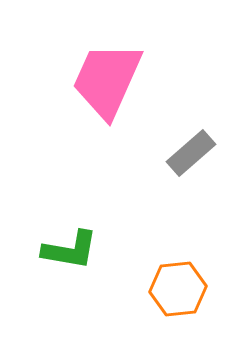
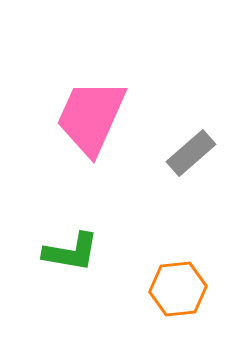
pink trapezoid: moved 16 px left, 37 px down
green L-shape: moved 1 px right, 2 px down
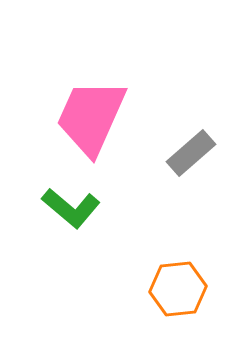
green L-shape: moved 44 px up; rotated 30 degrees clockwise
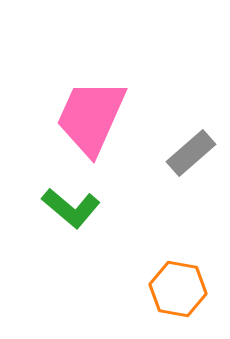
orange hexagon: rotated 16 degrees clockwise
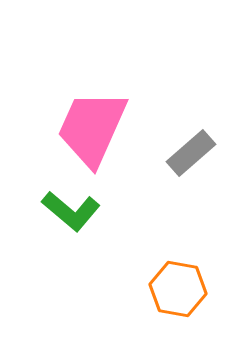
pink trapezoid: moved 1 px right, 11 px down
green L-shape: moved 3 px down
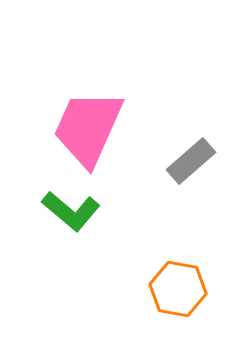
pink trapezoid: moved 4 px left
gray rectangle: moved 8 px down
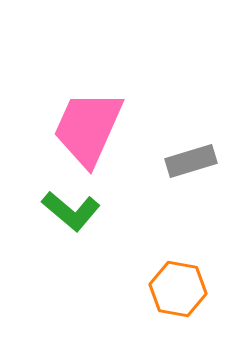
gray rectangle: rotated 24 degrees clockwise
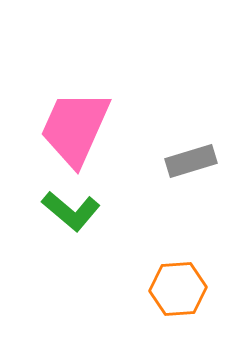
pink trapezoid: moved 13 px left
orange hexagon: rotated 14 degrees counterclockwise
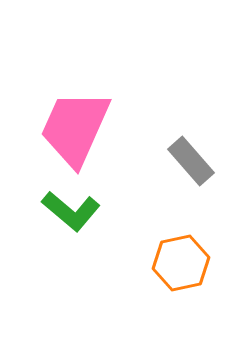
gray rectangle: rotated 66 degrees clockwise
orange hexagon: moved 3 px right, 26 px up; rotated 8 degrees counterclockwise
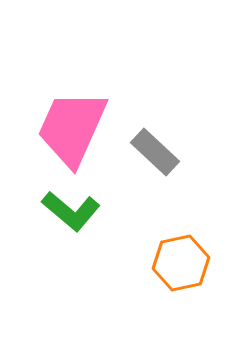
pink trapezoid: moved 3 px left
gray rectangle: moved 36 px left, 9 px up; rotated 6 degrees counterclockwise
